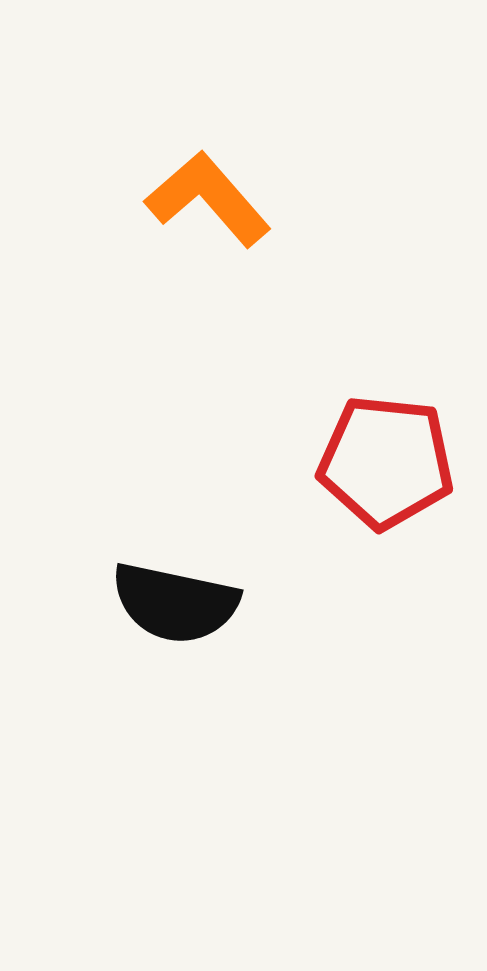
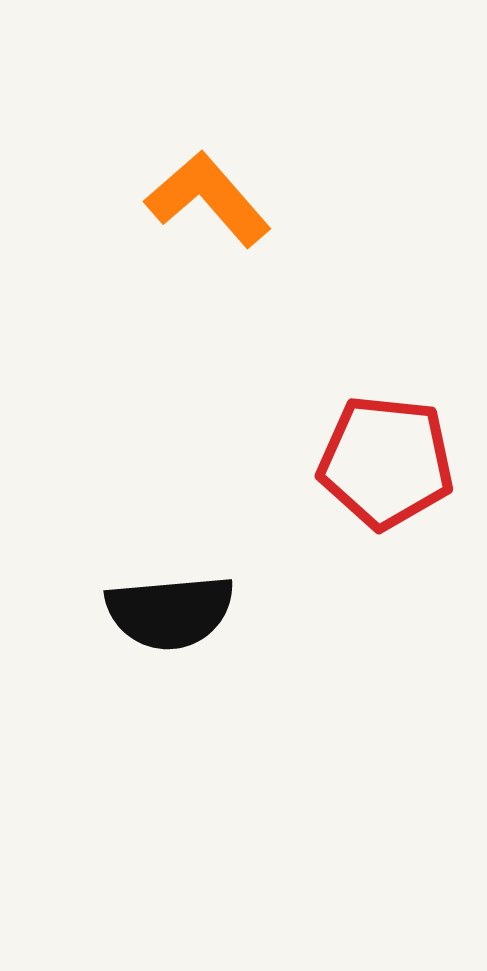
black semicircle: moved 5 px left, 9 px down; rotated 17 degrees counterclockwise
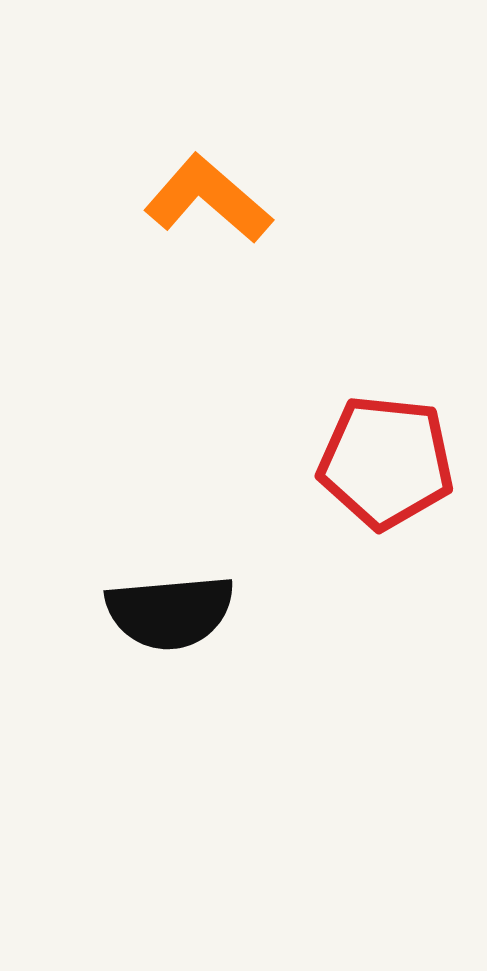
orange L-shape: rotated 8 degrees counterclockwise
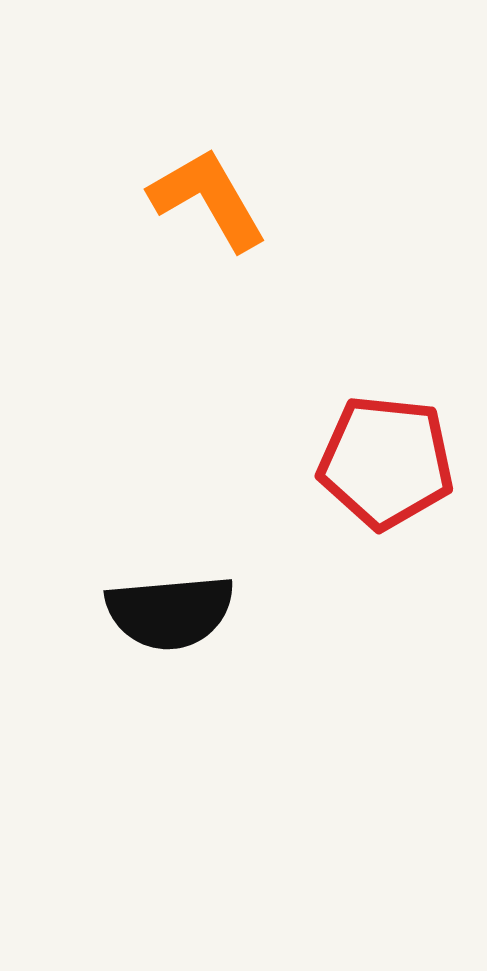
orange L-shape: rotated 19 degrees clockwise
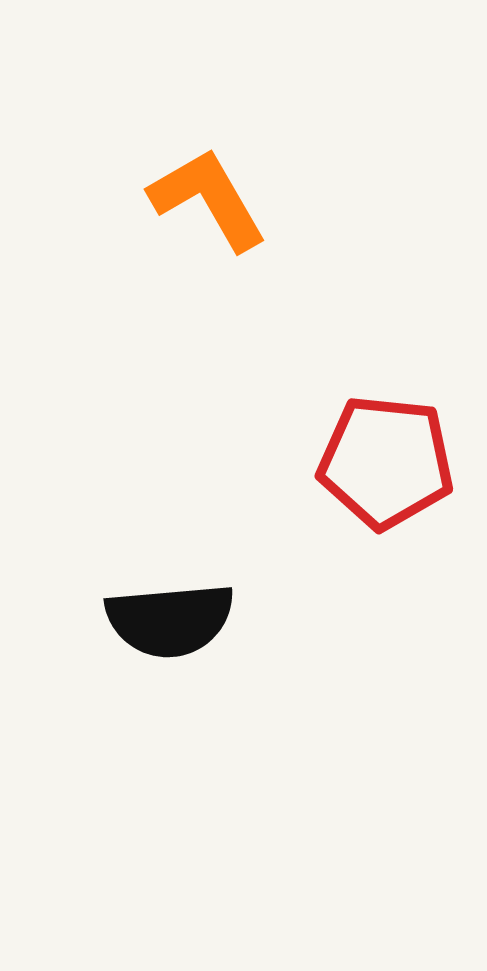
black semicircle: moved 8 px down
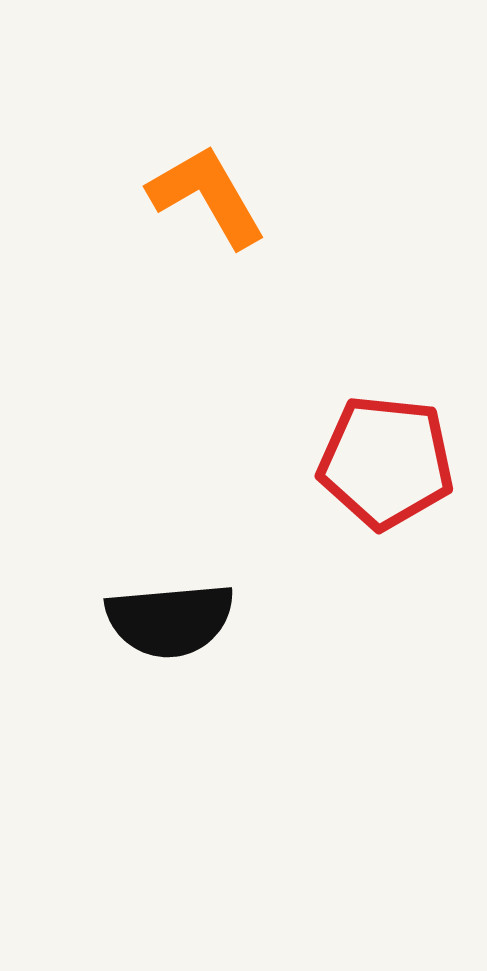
orange L-shape: moved 1 px left, 3 px up
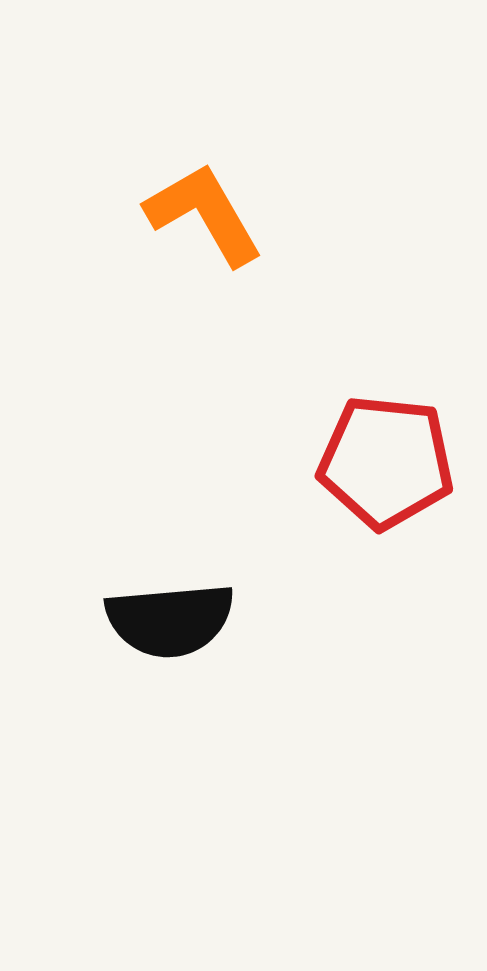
orange L-shape: moved 3 px left, 18 px down
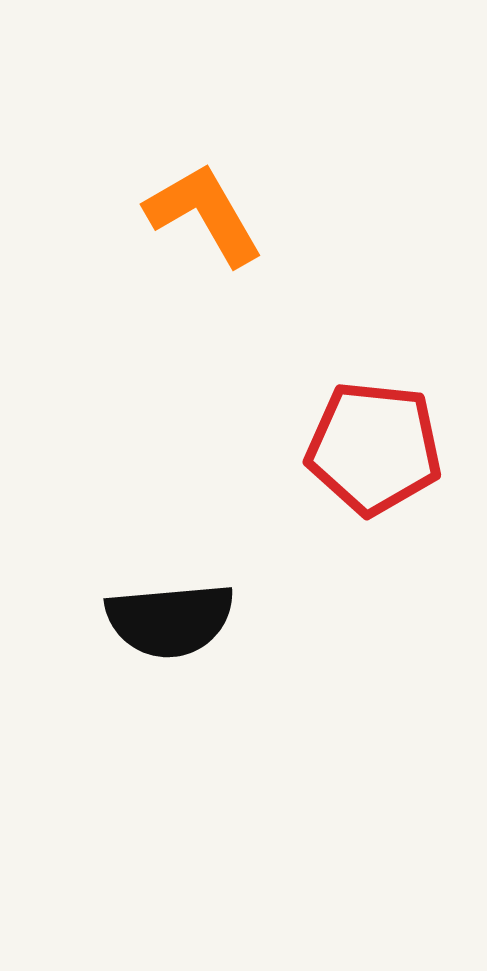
red pentagon: moved 12 px left, 14 px up
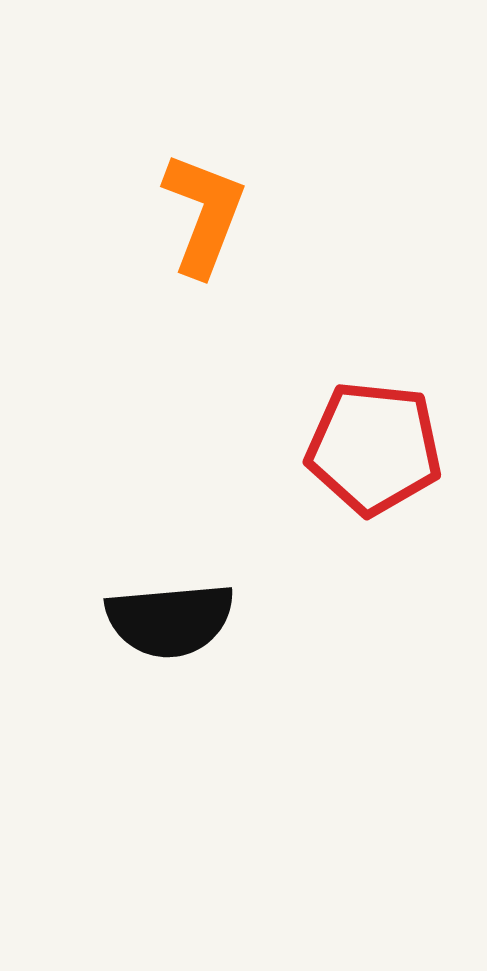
orange L-shape: rotated 51 degrees clockwise
